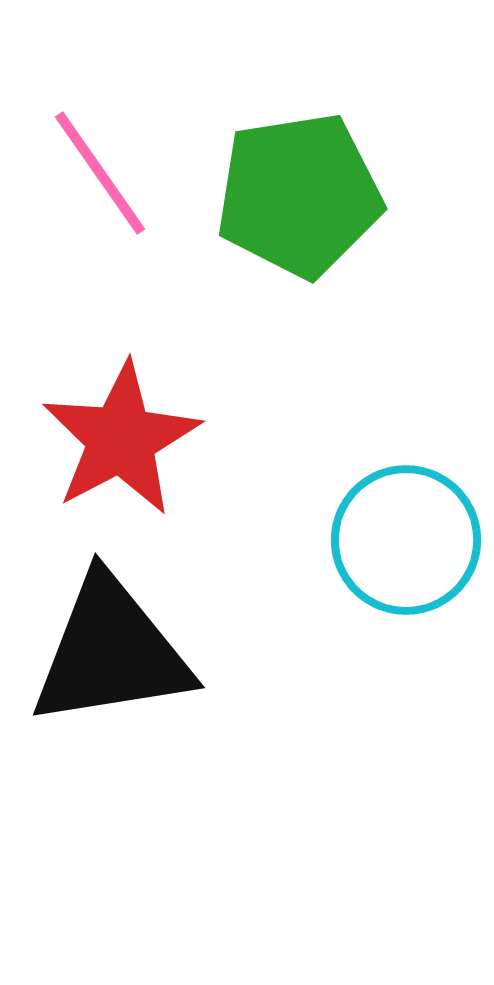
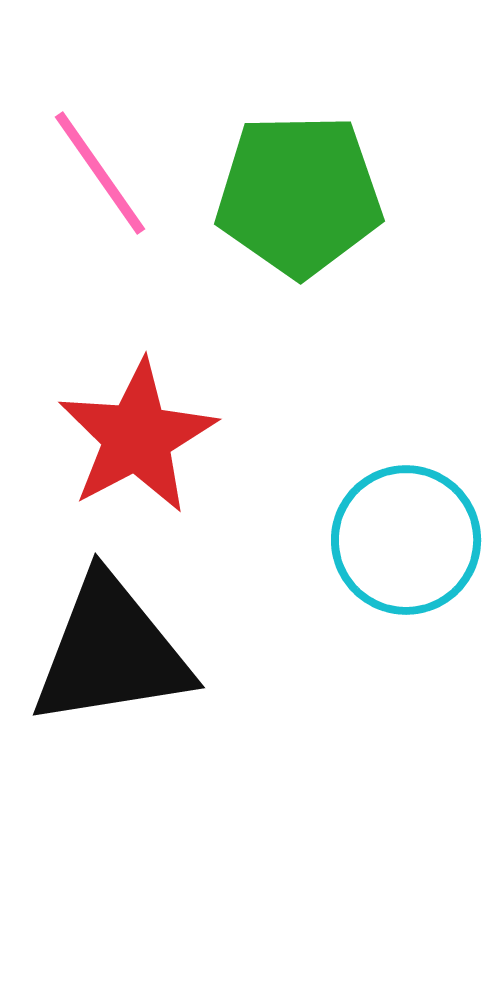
green pentagon: rotated 8 degrees clockwise
red star: moved 16 px right, 2 px up
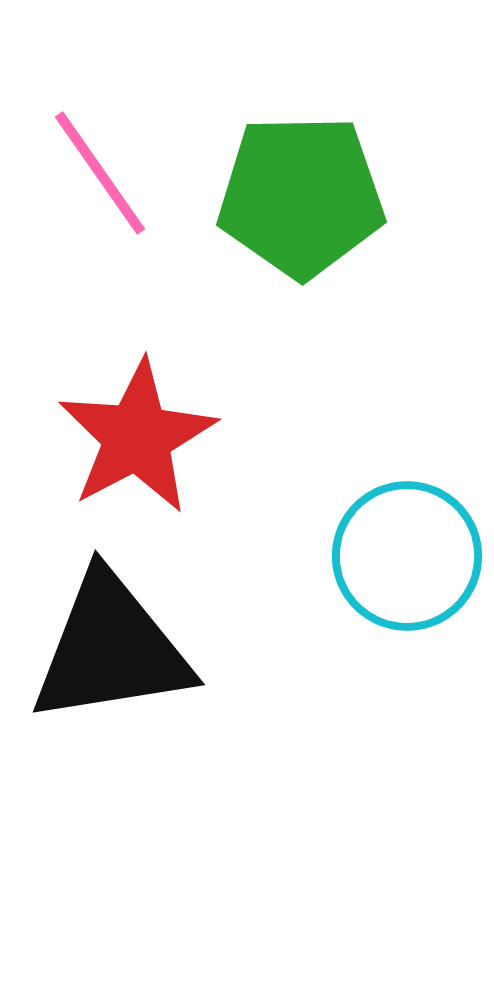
green pentagon: moved 2 px right, 1 px down
cyan circle: moved 1 px right, 16 px down
black triangle: moved 3 px up
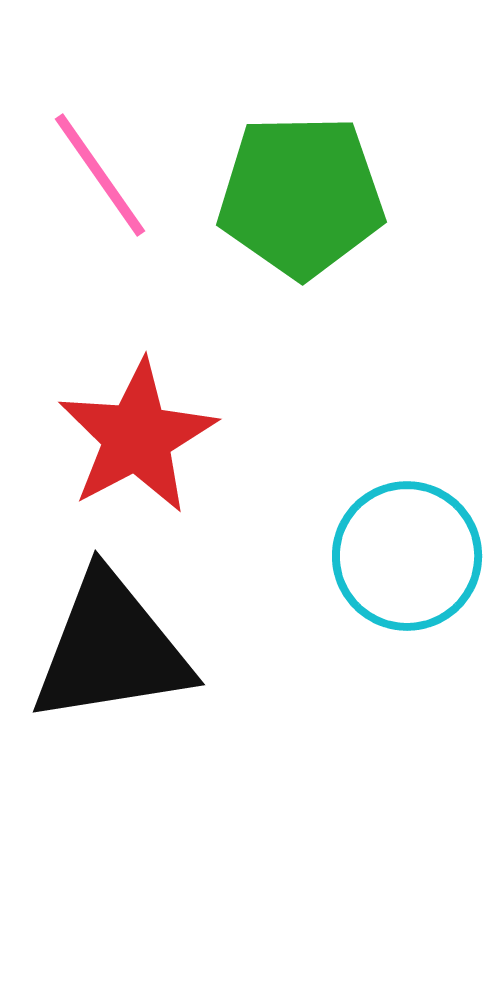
pink line: moved 2 px down
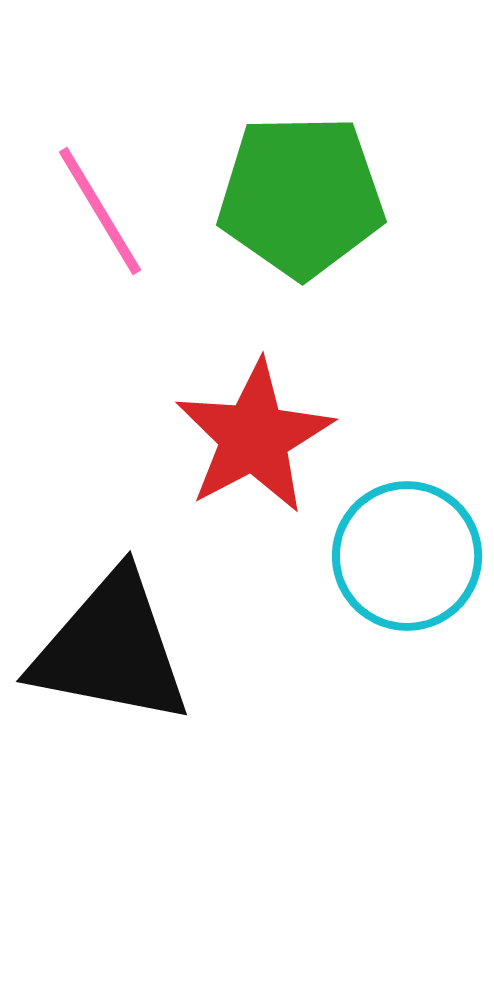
pink line: moved 36 px down; rotated 4 degrees clockwise
red star: moved 117 px right
black triangle: rotated 20 degrees clockwise
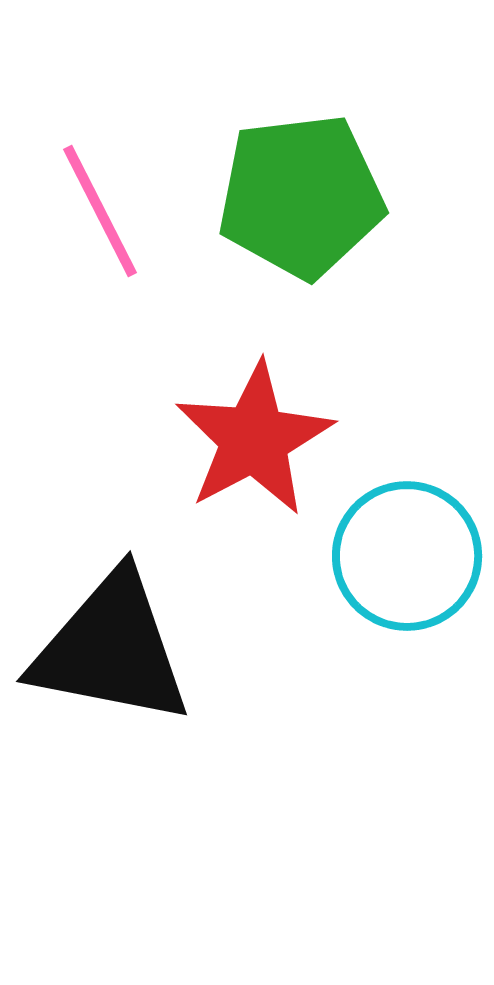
green pentagon: rotated 6 degrees counterclockwise
pink line: rotated 4 degrees clockwise
red star: moved 2 px down
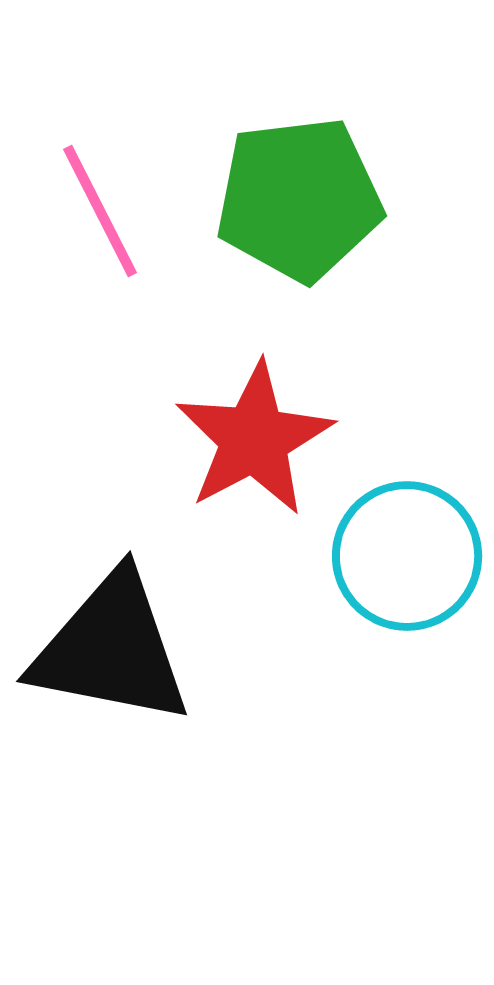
green pentagon: moved 2 px left, 3 px down
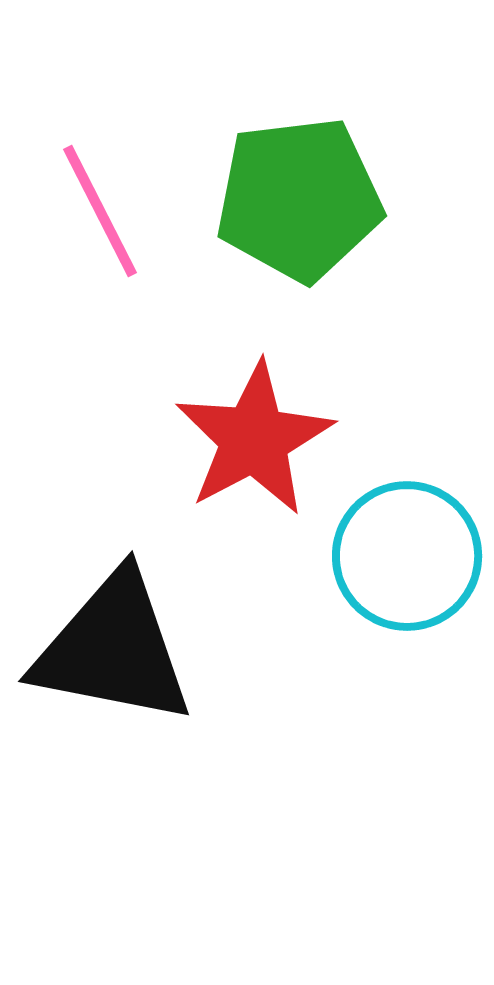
black triangle: moved 2 px right
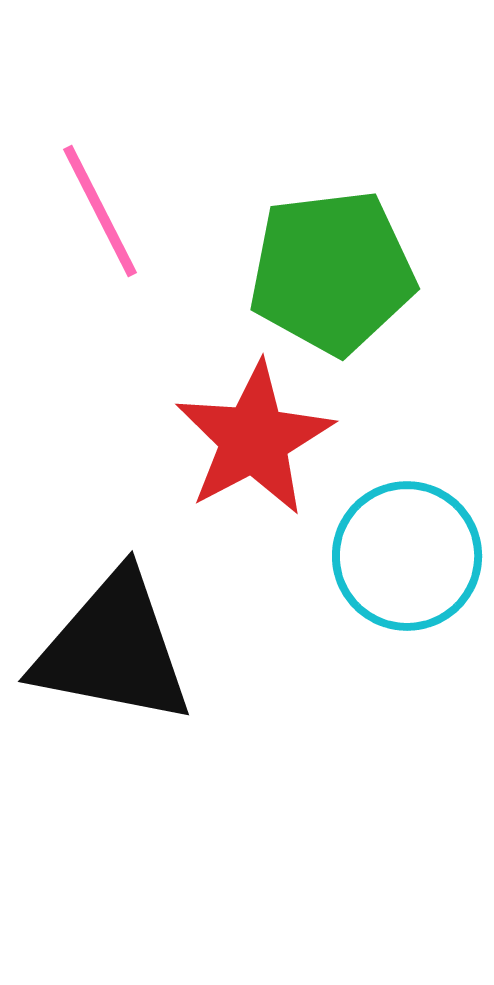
green pentagon: moved 33 px right, 73 px down
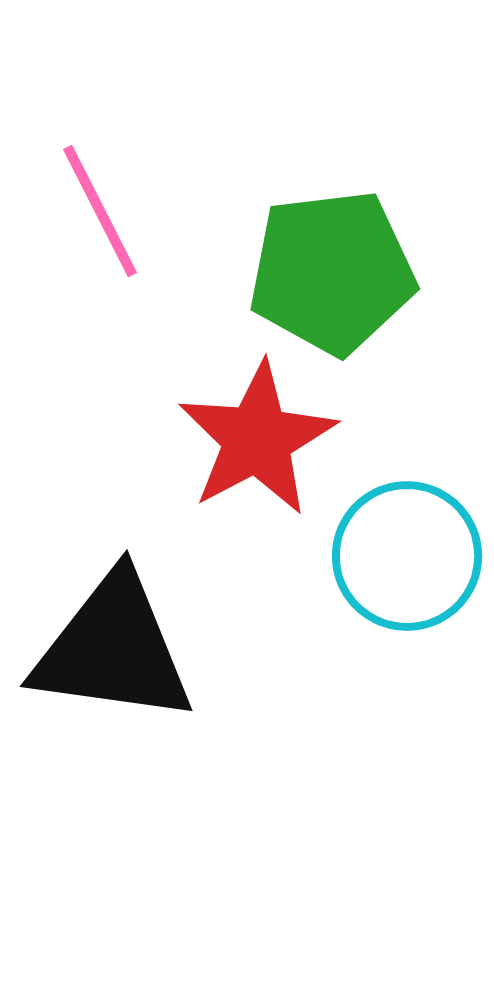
red star: moved 3 px right
black triangle: rotated 3 degrees counterclockwise
